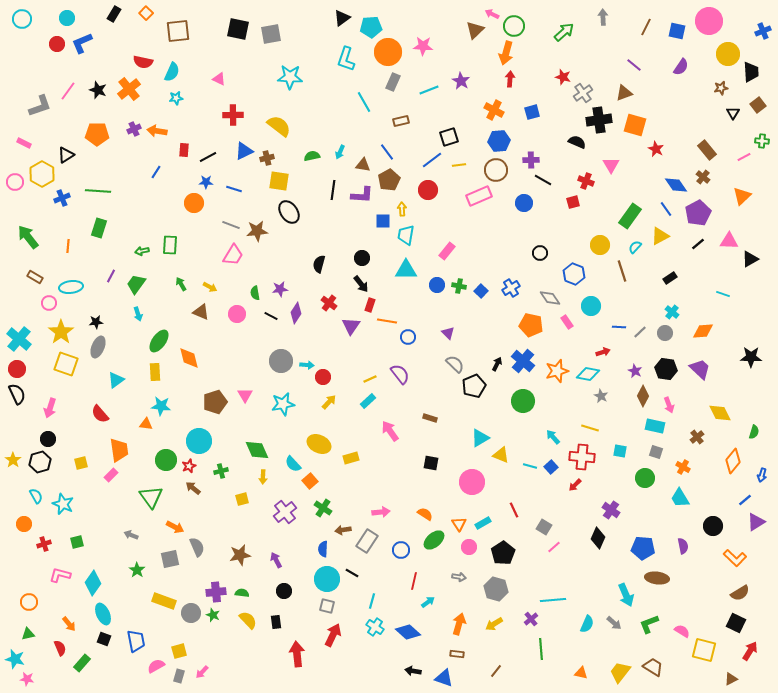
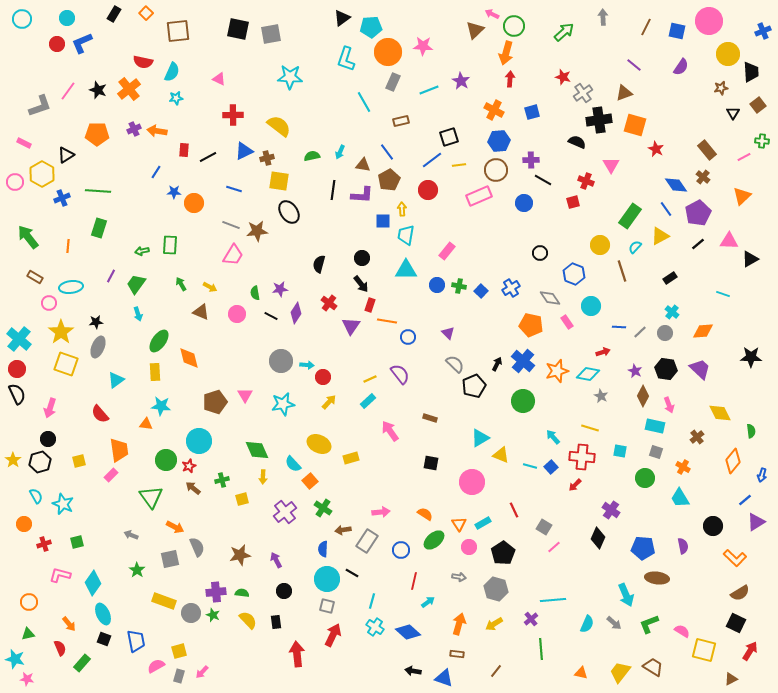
blue star at (206, 182): moved 32 px left, 10 px down
green semicircle at (754, 432): moved 3 px left, 1 px up; rotated 24 degrees counterclockwise
yellow square at (81, 463): moved 2 px left, 2 px up
green cross at (221, 471): moved 1 px right, 9 px down
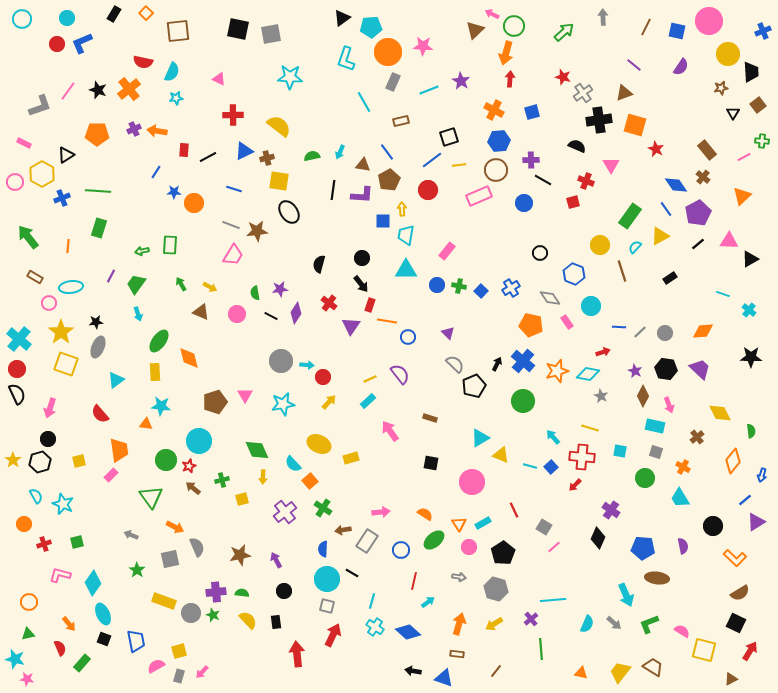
black semicircle at (577, 142): moved 4 px down
cyan cross at (672, 312): moved 77 px right, 2 px up
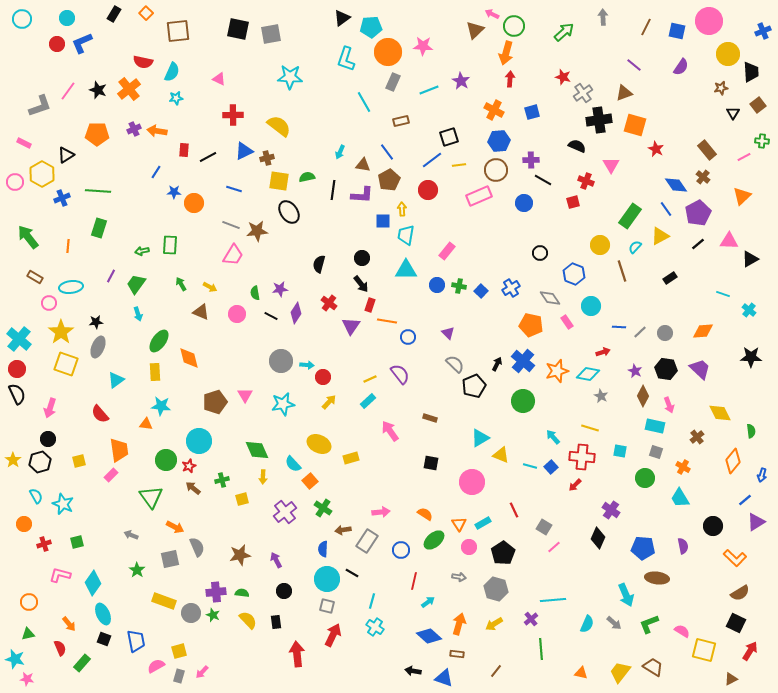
green semicircle at (312, 156): moved 5 px left, 21 px down
blue diamond at (408, 632): moved 21 px right, 4 px down
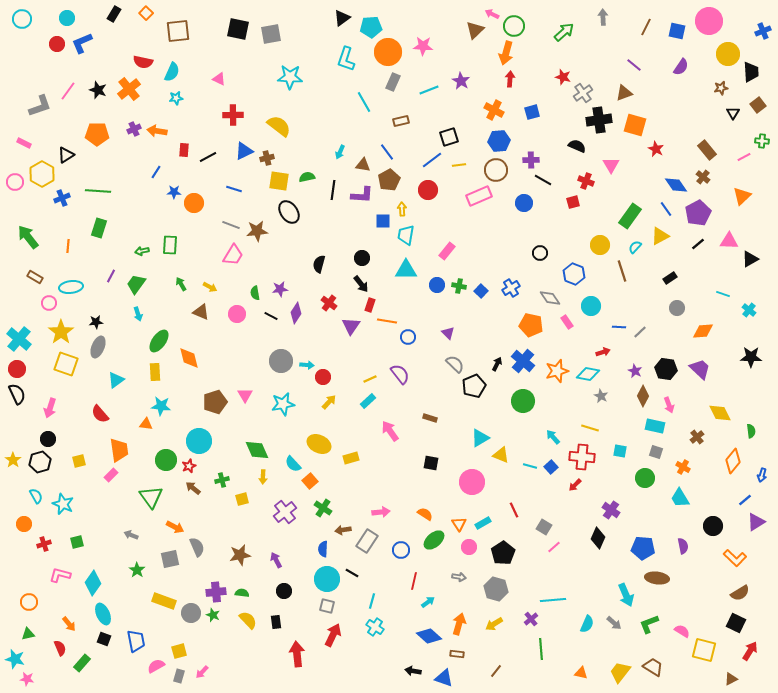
gray circle at (665, 333): moved 12 px right, 25 px up
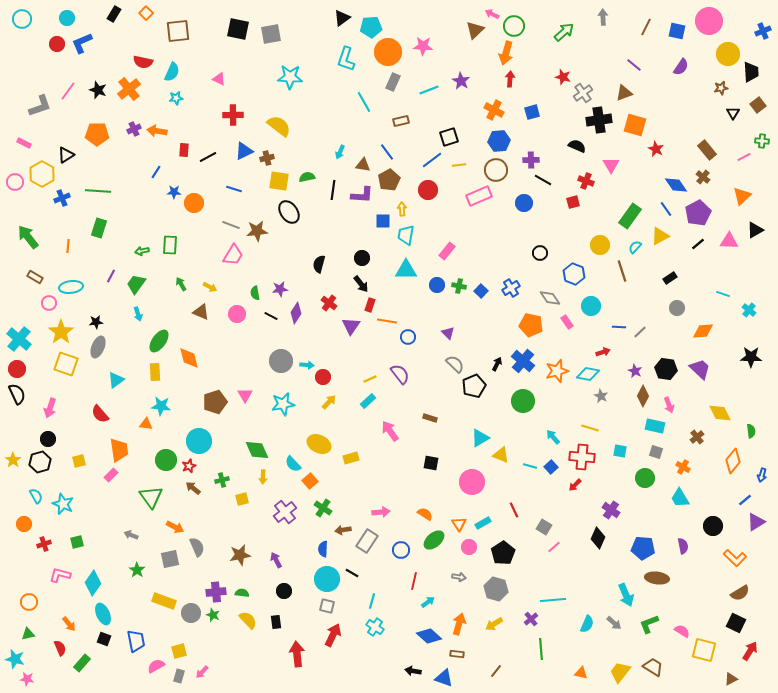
black triangle at (750, 259): moved 5 px right, 29 px up
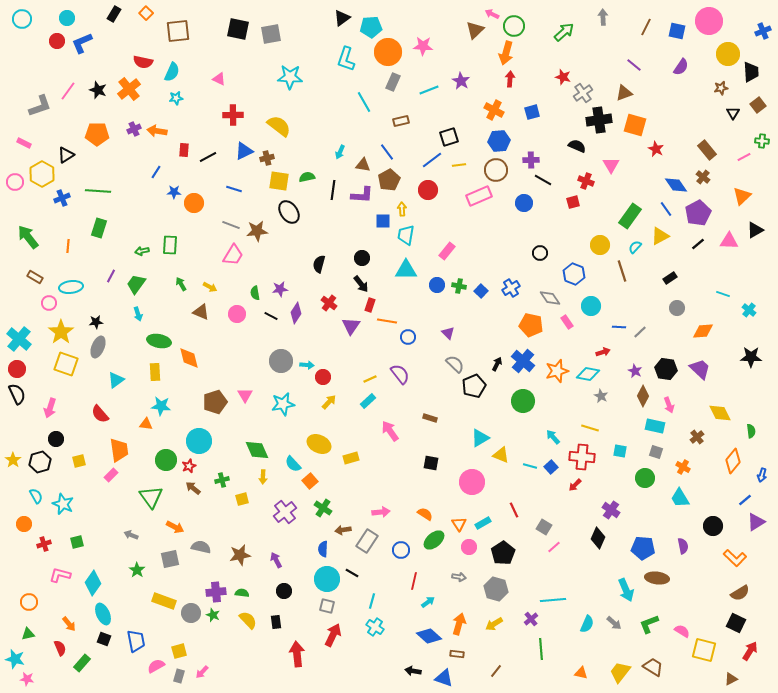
red circle at (57, 44): moved 3 px up
green ellipse at (159, 341): rotated 65 degrees clockwise
black circle at (48, 439): moved 8 px right
gray semicircle at (197, 547): moved 4 px right; rotated 54 degrees counterclockwise
cyan arrow at (626, 595): moved 5 px up
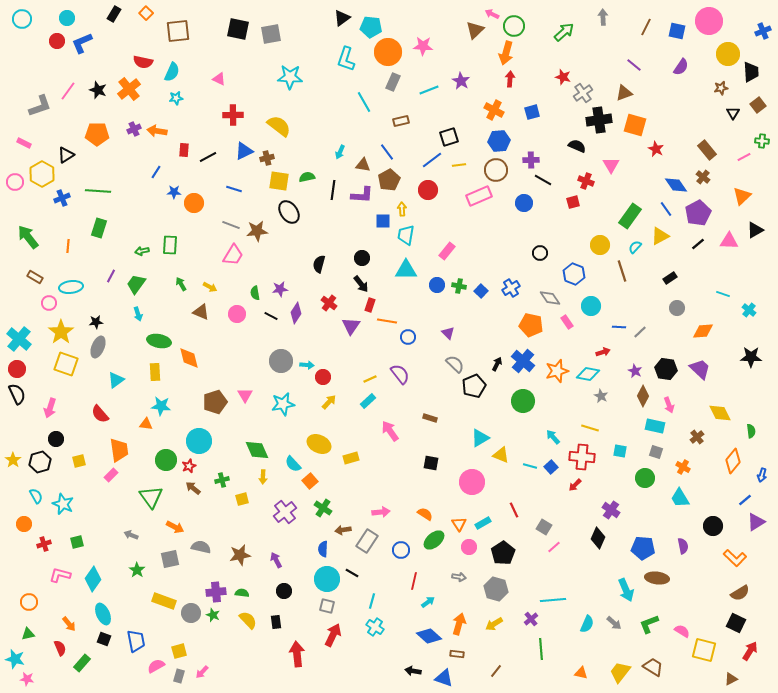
cyan pentagon at (371, 27): rotated 10 degrees clockwise
cyan diamond at (93, 583): moved 4 px up
